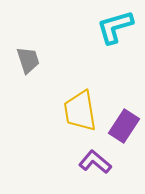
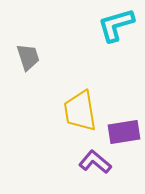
cyan L-shape: moved 1 px right, 2 px up
gray trapezoid: moved 3 px up
purple rectangle: moved 6 px down; rotated 48 degrees clockwise
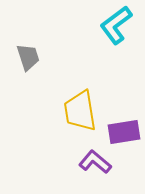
cyan L-shape: rotated 21 degrees counterclockwise
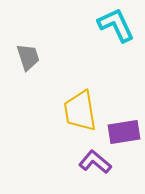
cyan L-shape: rotated 102 degrees clockwise
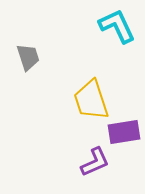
cyan L-shape: moved 1 px right, 1 px down
yellow trapezoid: moved 11 px right, 11 px up; rotated 9 degrees counterclockwise
purple L-shape: rotated 116 degrees clockwise
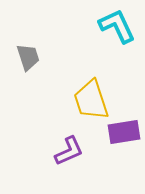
purple L-shape: moved 26 px left, 11 px up
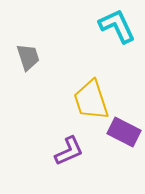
purple rectangle: rotated 36 degrees clockwise
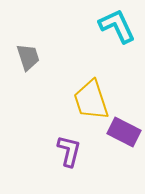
purple L-shape: rotated 52 degrees counterclockwise
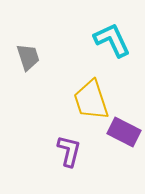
cyan L-shape: moved 5 px left, 14 px down
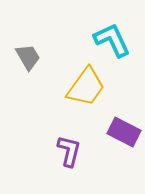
gray trapezoid: rotated 12 degrees counterclockwise
yellow trapezoid: moved 5 px left, 13 px up; rotated 126 degrees counterclockwise
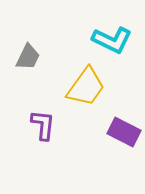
cyan L-shape: rotated 141 degrees clockwise
gray trapezoid: rotated 56 degrees clockwise
purple L-shape: moved 26 px left, 26 px up; rotated 8 degrees counterclockwise
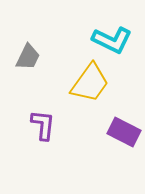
yellow trapezoid: moved 4 px right, 4 px up
